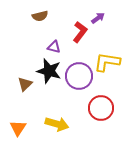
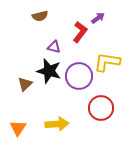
yellow arrow: rotated 20 degrees counterclockwise
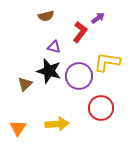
brown semicircle: moved 6 px right
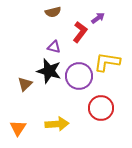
brown semicircle: moved 7 px right, 4 px up
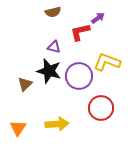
red L-shape: rotated 140 degrees counterclockwise
yellow L-shape: rotated 12 degrees clockwise
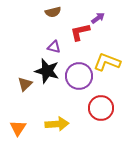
black star: moved 2 px left
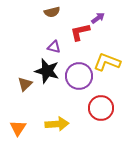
brown semicircle: moved 1 px left
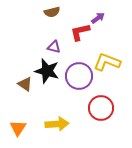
brown triangle: rotated 42 degrees counterclockwise
